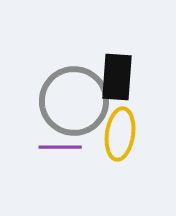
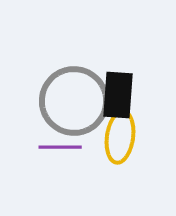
black rectangle: moved 1 px right, 18 px down
yellow ellipse: moved 3 px down
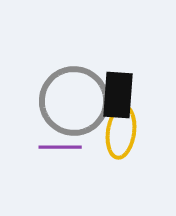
yellow ellipse: moved 1 px right, 5 px up
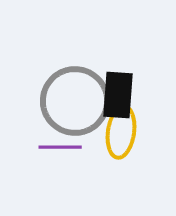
gray circle: moved 1 px right
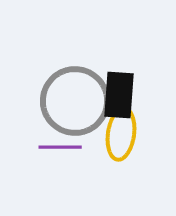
black rectangle: moved 1 px right
yellow ellipse: moved 2 px down
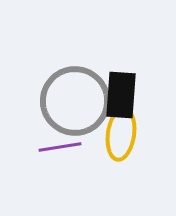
black rectangle: moved 2 px right
purple line: rotated 9 degrees counterclockwise
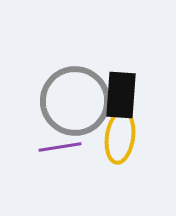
yellow ellipse: moved 1 px left, 3 px down
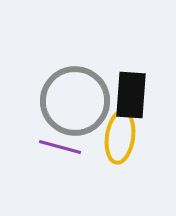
black rectangle: moved 10 px right
purple line: rotated 24 degrees clockwise
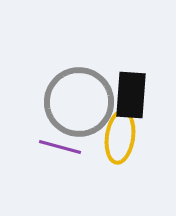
gray circle: moved 4 px right, 1 px down
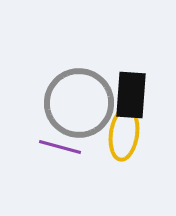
gray circle: moved 1 px down
yellow ellipse: moved 4 px right, 3 px up
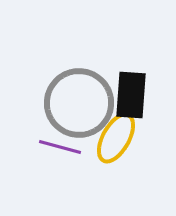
yellow ellipse: moved 8 px left, 4 px down; rotated 21 degrees clockwise
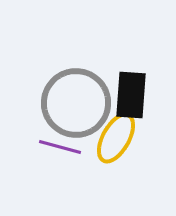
gray circle: moved 3 px left
